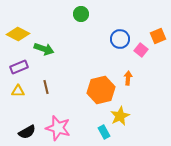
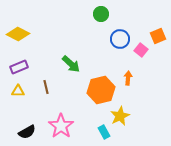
green circle: moved 20 px right
green arrow: moved 27 px right, 15 px down; rotated 24 degrees clockwise
pink star: moved 3 px right, 2 px up; rotated 20 degrees clockwise
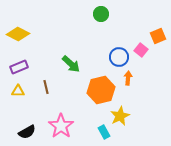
blue circle: moved 1 px left, 18 px down
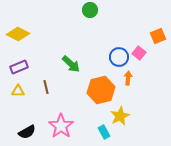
green circle: moved 11 px left, 4 px up
pink square: moved 2 px left, 3 px down
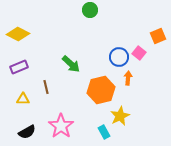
yellow triangle: moved 5 px right, 8 px down
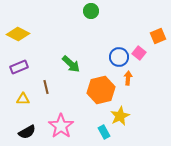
green circle: moved 1 px right, 1 px down
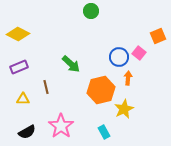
yellow star: moved 4 px right, 7 px up
